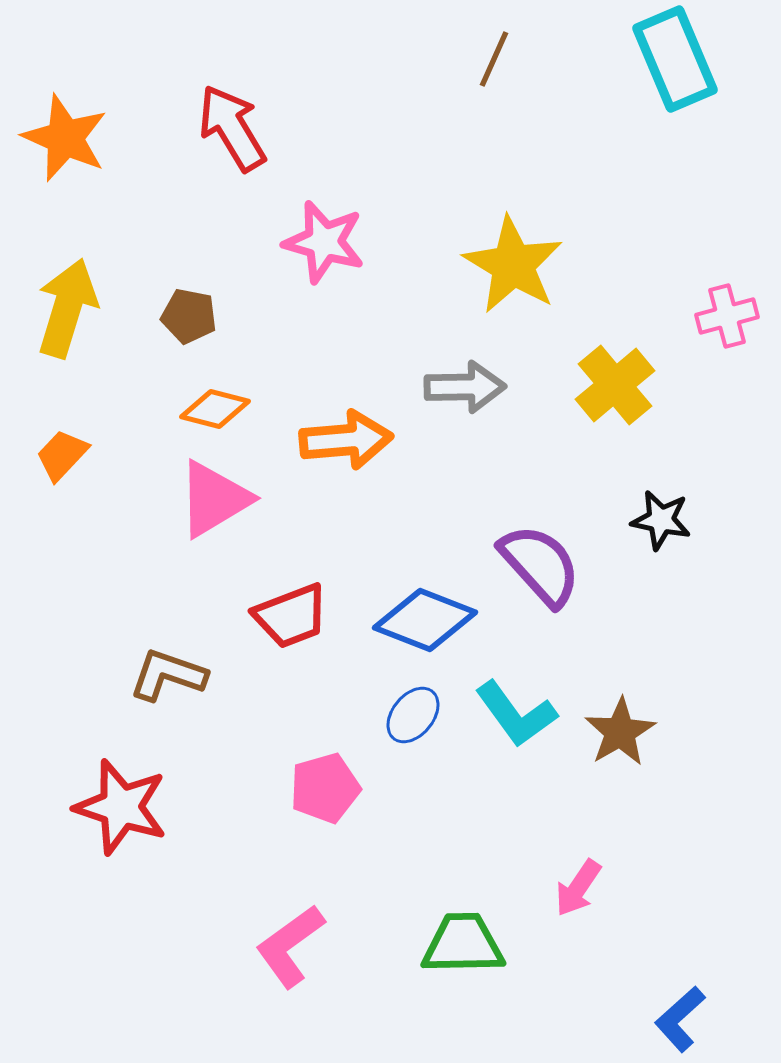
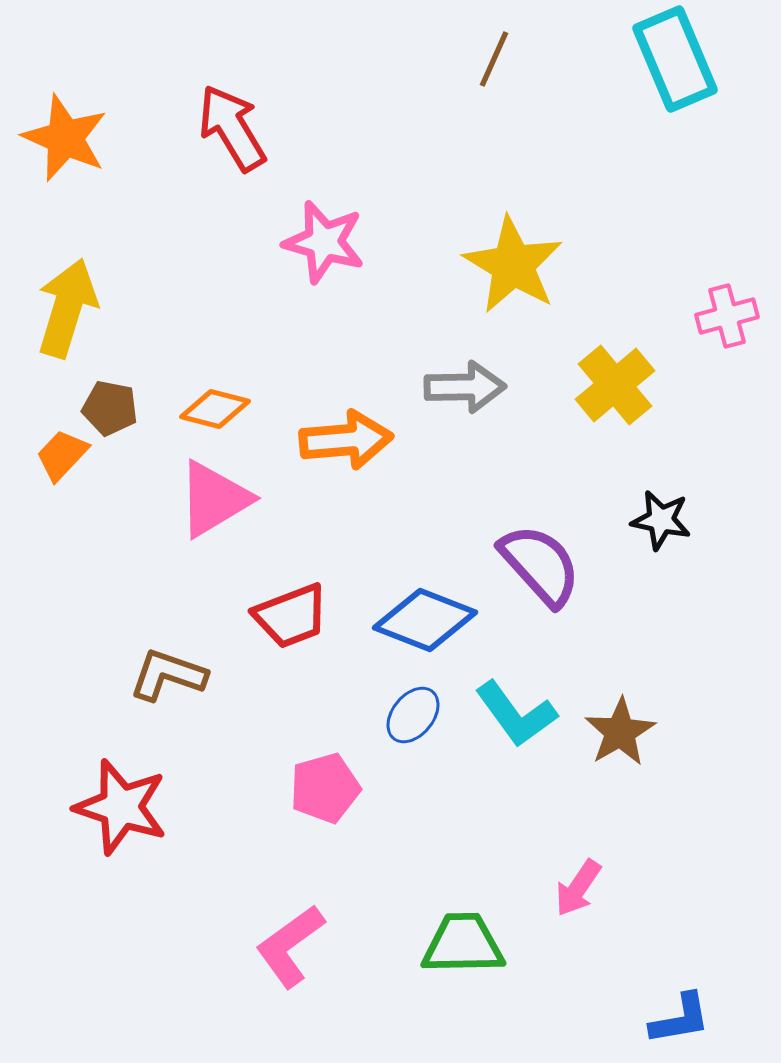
brown pentagon: moved 79 px left, 92 px down
blue L-shape: rotated 148 degrees counterclockwise
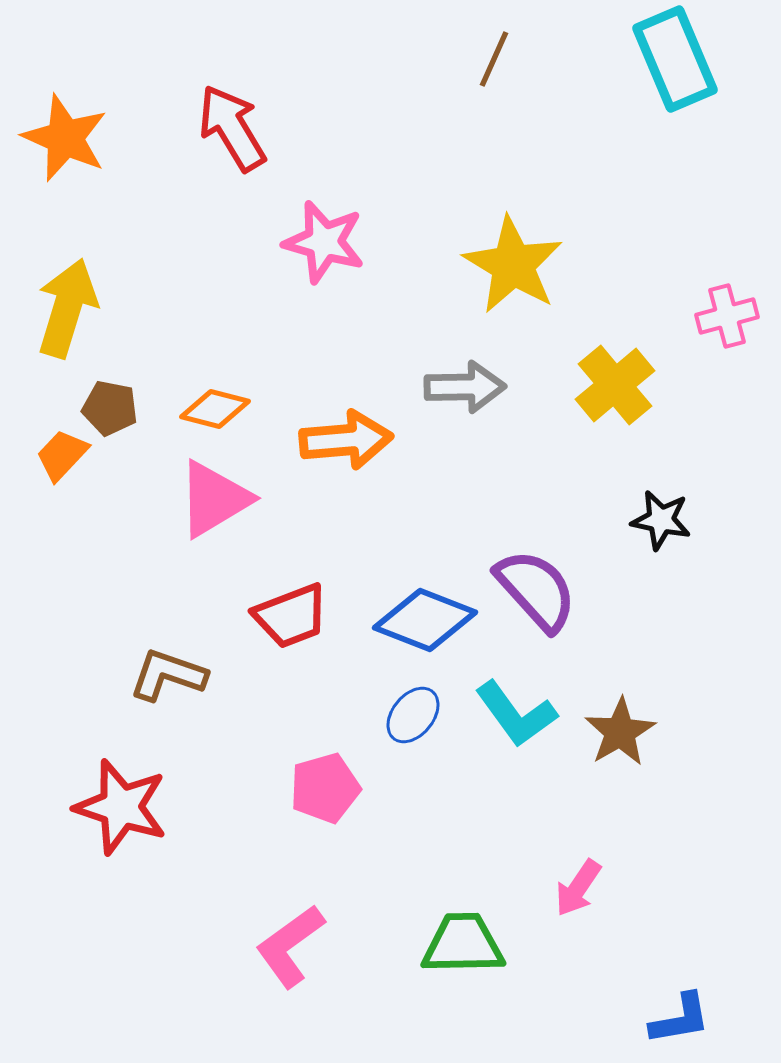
purple semicircle: moved 4 px left, 25 px down
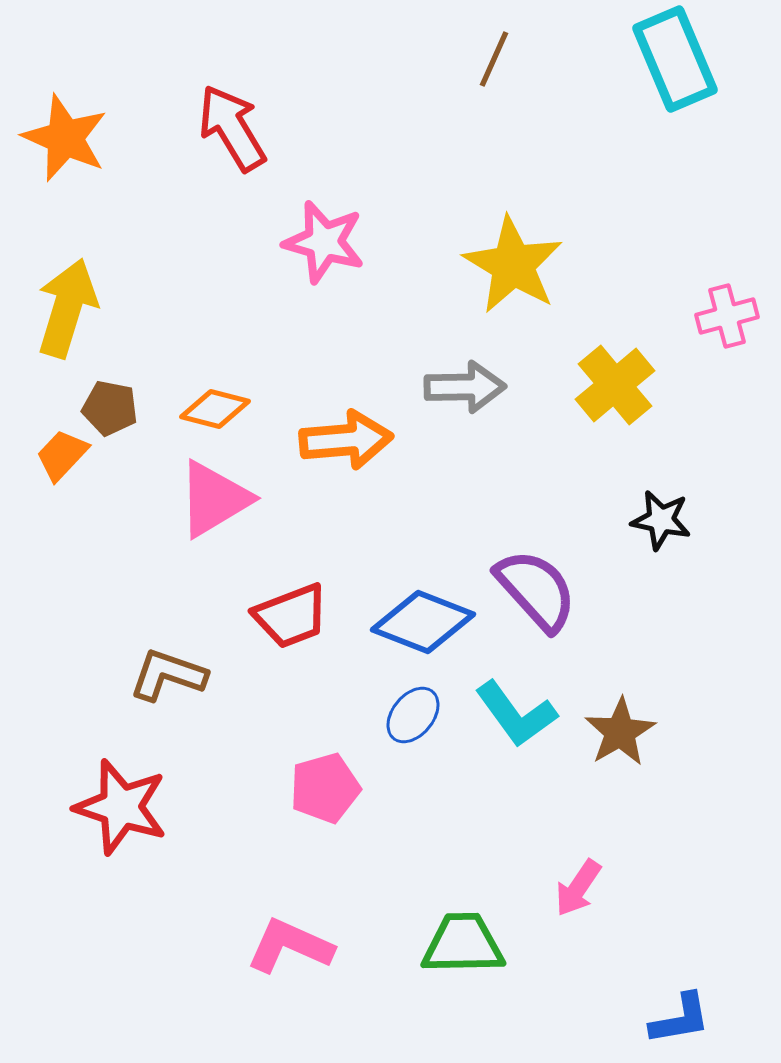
blue diamond: moved 2 px left, 2 px down
pink L-shape: rotated 60 degrees clockwise
